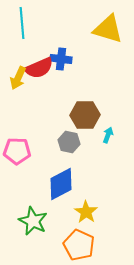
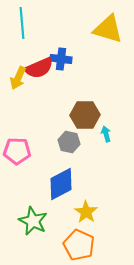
cyan arrow: moved 2 px left, 1 px up; rotated 35 degrees counterclockwise
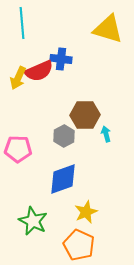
red semicircle: moved 3 px down
gray hexagon: moved 5 px left, 6 px up; rotated 20 degrees clockwise
pink pentagon: moved 1 px right, 2 px up
blue diamond: moved 2 px right, 5 px up; rotated 8 degrees clockwise
yellow star: rotated 15 degrees clockwise
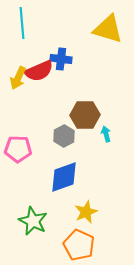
blue diamond: moved 1 px right, 2 px up
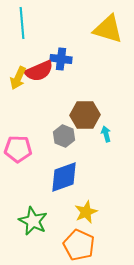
gray hexagon: rotated 10 degrees counterclockwise
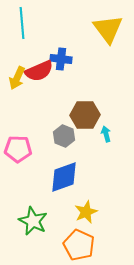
yellow triangle: rotated 36 degrees clockwise
yellow arrow: moved 1 px left
